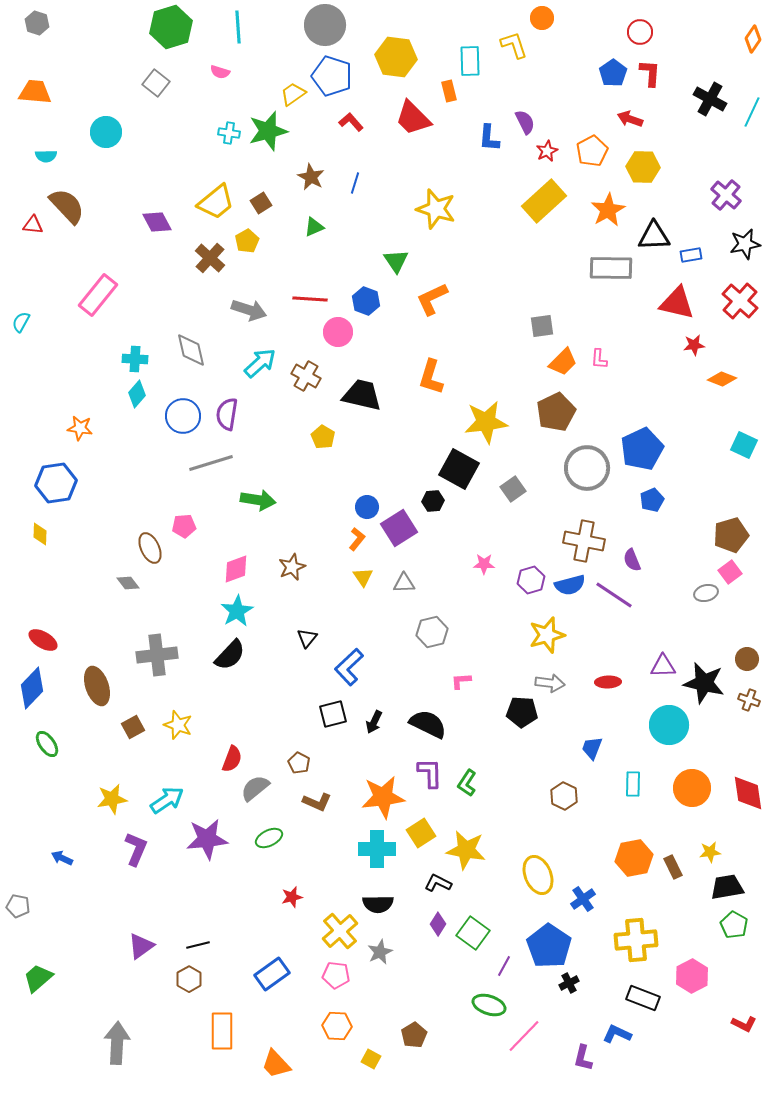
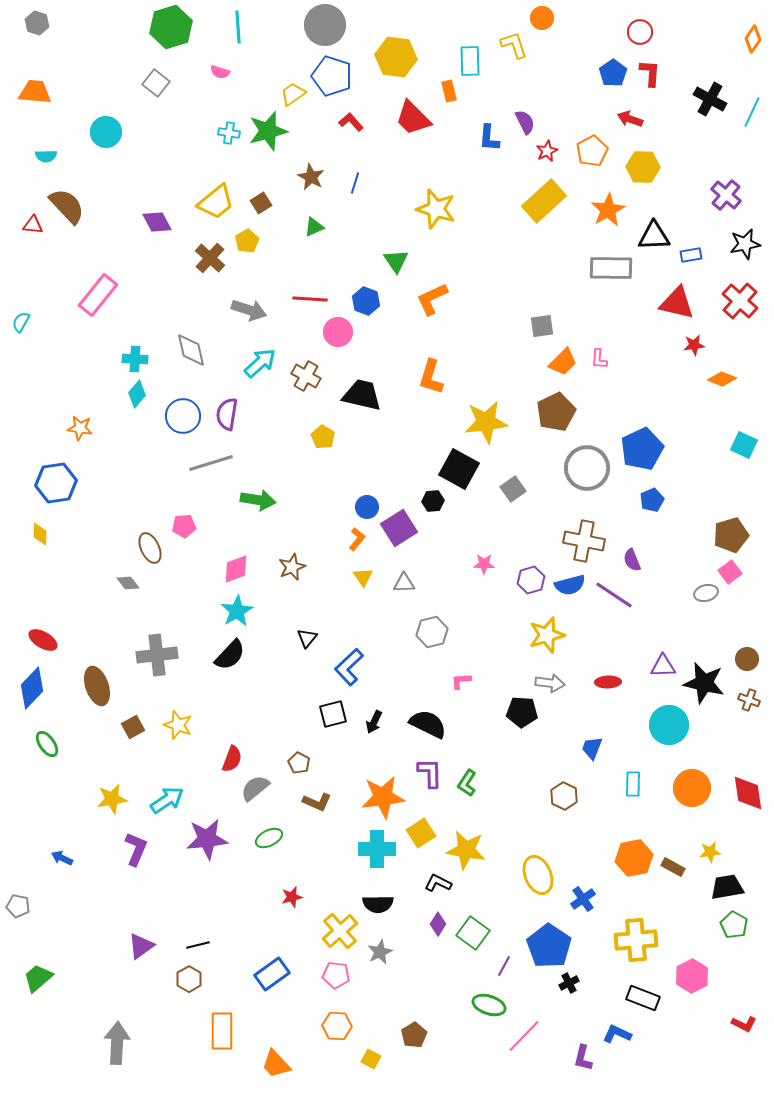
brown rectangle at (673, 867): rotated 35 degrees counterclockwise
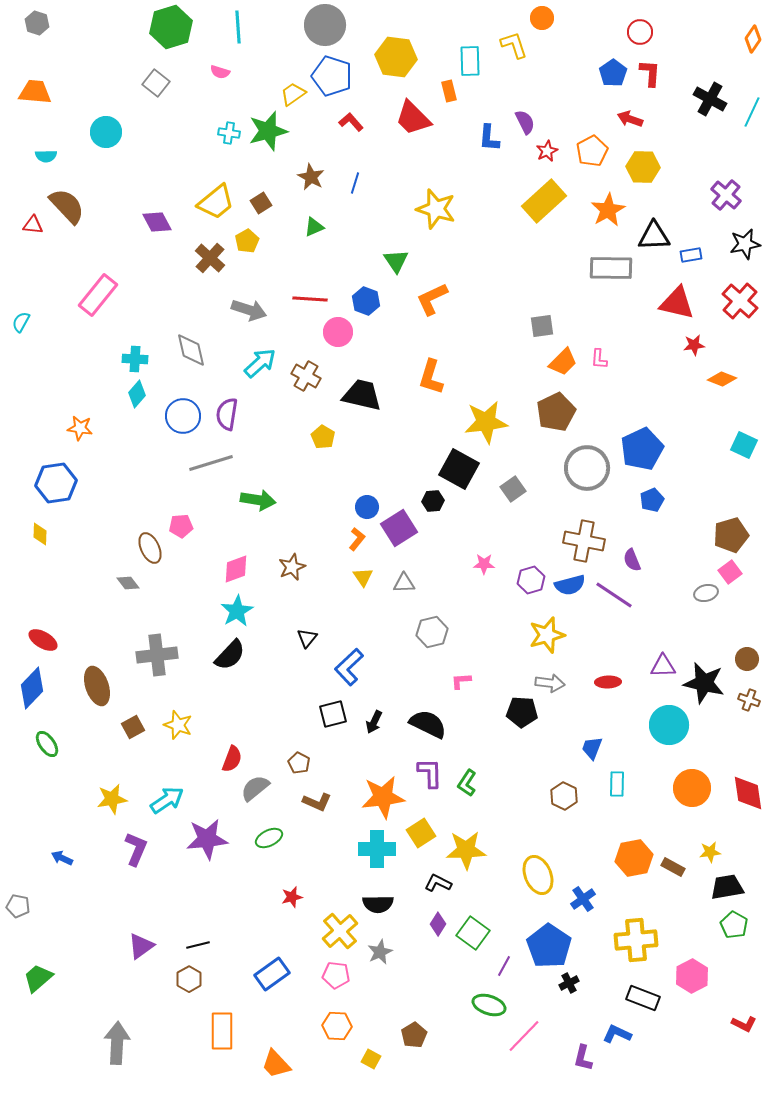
pink pentagon at (184, 526): moved 3 px left
cyan rectangle at (633, 784): moved 16 px left
yellow star at (466, 850): rotated 12 degrees counterclockwise
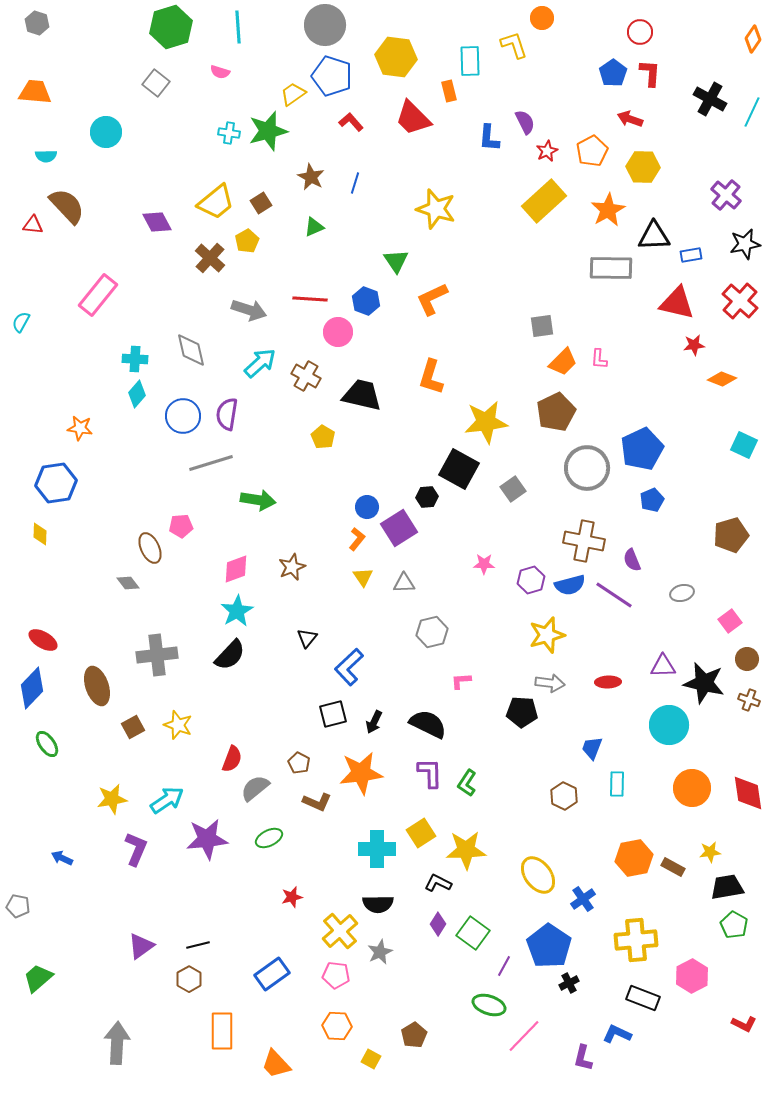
black hexagon at (433, 501): moved 6 px left, 4 px up
pink square at (730, 572): moved 49 px down
gray ellipse at (706, 593): moved 24 px left
orange star at (383, 797): moved 22 px left, 24 px up
yellow ellipse at (538, 875): rotated 15 degrees counterclockwise
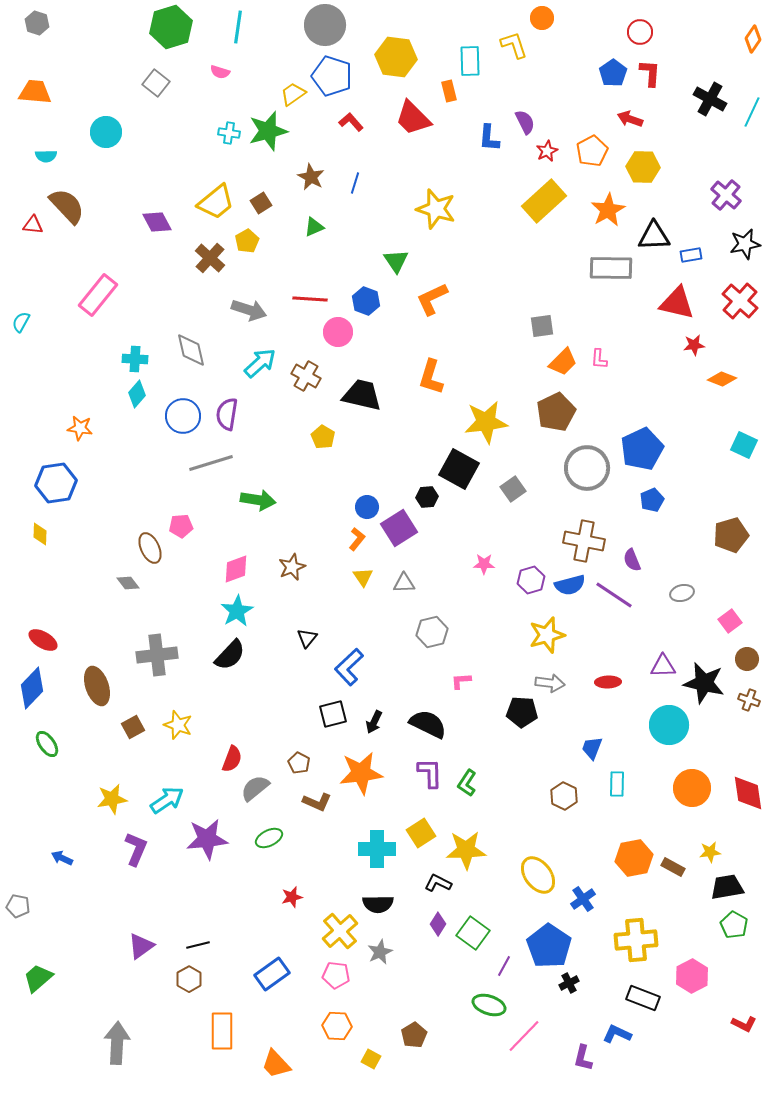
cyan line at (238, 27): rotated 12 degrees clockwise
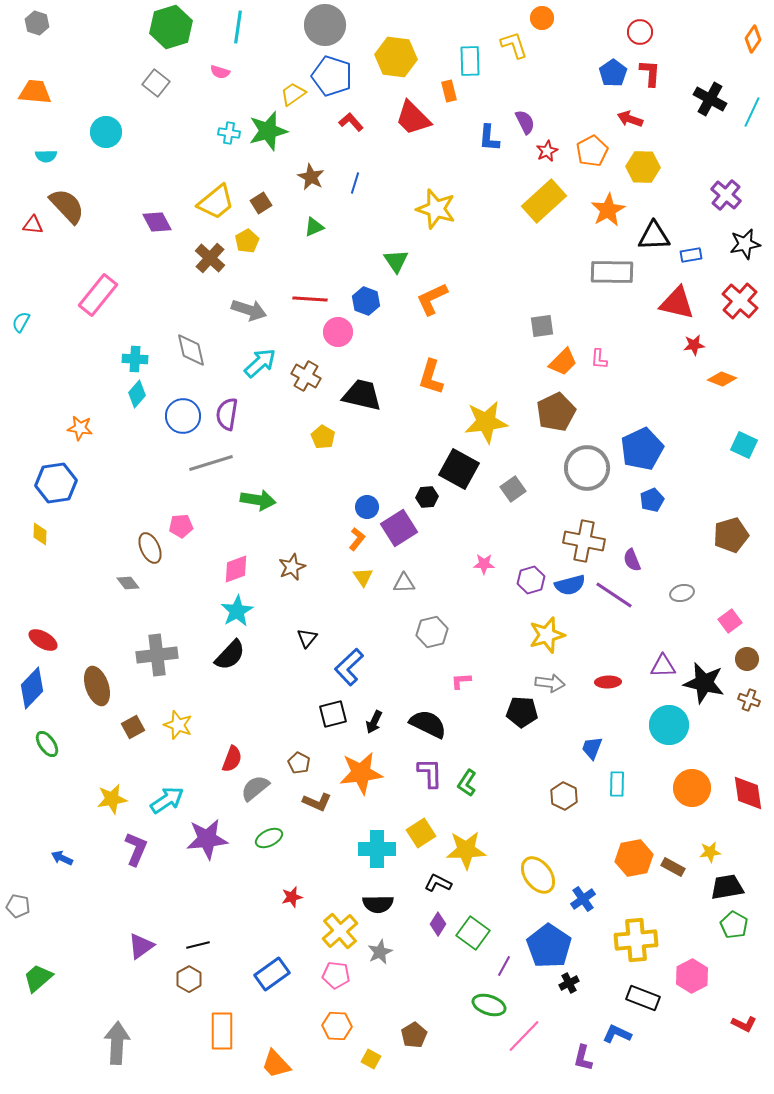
gray rectangle at (611, 268): moved 1 px right, 4 px down
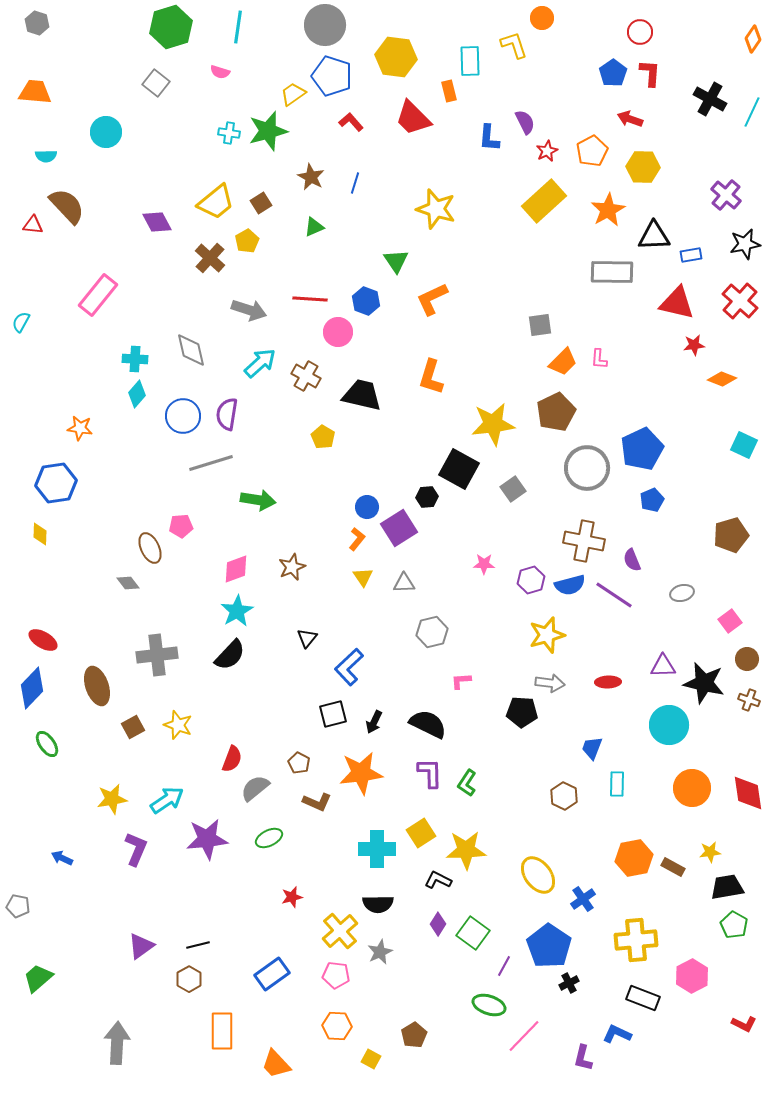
gray square at (542, 326): moved 2 px left, 1 px up
yellow star at (486, 422): moved 7 px right, 2 px down
black L-shape at (438, 883): moved 3 px up
